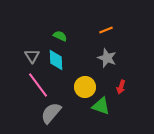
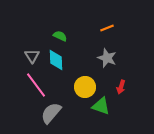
orange line: moved 1 px right, 2 px up
pink line: moved 2 px left
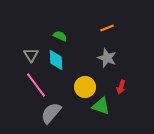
gray triangle: moved 1 px left, 1 px up
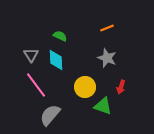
green triangle: moved 2 px right
gray semicircle: moved 1 px left, 2 px down
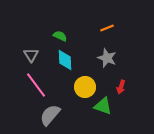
cyan diamond: moved 9 px right
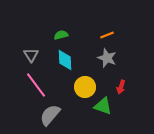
orange line: moved 7 px down
green semicircle: moved 1 px right, 1 px up; rotated 40 degrees counterclockwise
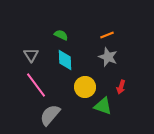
green semicircle: rotated 40 degrees clockwise
gray star: moved 1 px right, 1 px up
